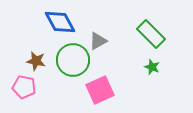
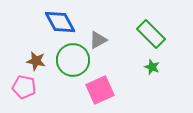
gray triangle: moved 1 px up
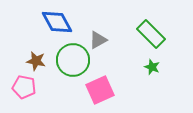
blue diamond: moved 3 px left
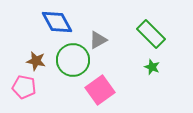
pink square: rotated 12 degrees counterclockwise
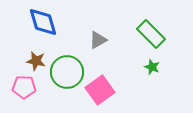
blue diamond: moved 14 px left; rotated 12 degrees clockwise
green circle: moved 6 px left, 12 px down
pink pentagon: rotated 10 degrees counterclockwise
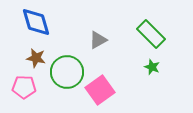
blue diamond: moved 7 px left
brown star: moved 3 px up
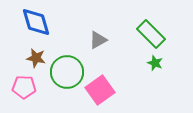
green star: moved 3 px right, 4 px up
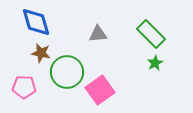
gray triangle: moved 6 px up; rotated 24 degrees clockwise
brown star: moved 5 px right, 5 px up
green star: rotated 21 degrees clockwise
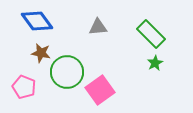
blue diamond: moved 1 px right, 1 px up; rotated 20 degrees counterclockwise
gray triangle: moved 7 px up
pink pentagon: rotated 20 degrees clockwise
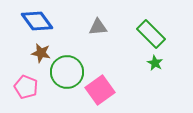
green star: rotated 14 degrees counterclockwise
pink pentagon: moved 2 px right
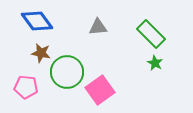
pink pentagon: rotated 15 degrees counterclockwise
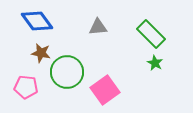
pink square: moved 5 px right
